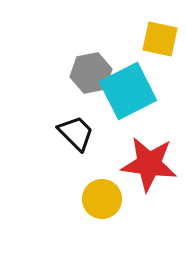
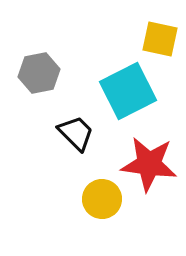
gray hexagon: moved 52 px left
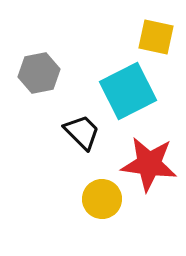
yellow square: moved 4 px left, 2 px up
black trapezoid: moved 6 px right, 1 px up
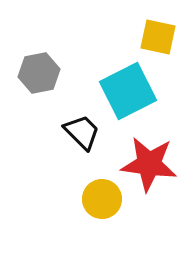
yellow square: moved 2 px right
